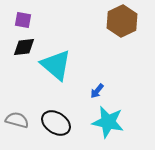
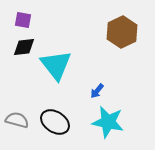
brown hexagon: moved 11 px down
cyan triangle: rotated 12 degrees clockwise
black ellipse: moved 1 px left, 1 px up
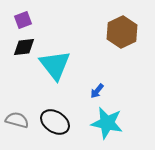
purple square: rotated 30 degrees counterclockwise
cyan triangle: moved 1 px left
cyan star: moved 1 px left, 1 px down
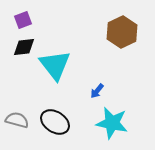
cyan star: moved 5 px right
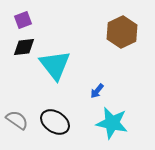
gray semicircle: rotated 20 degrees clockwise
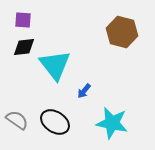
purple square: rotated 24 degrees clockwise
brown hexagon: rotated 20 degrees counterclockwise
blue arrow: moved 13 px left
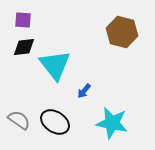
gray semicircle: moved 2 px right
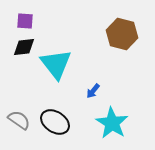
purple square: moved 2 px right, 1 px down
brown hexagon: moved 2 px down
cyan triangle: moved 1 px right, 1 px up
blue arrow: moved 9 px right
cyan star: rotated 20 degrees clockwise
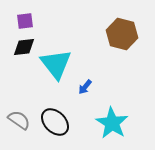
purple square: rotated 12 degrees counterclockwise
blue arrow: moved 8 px left, 4 px up
black ellipse: rotated 12 degrees clockwise
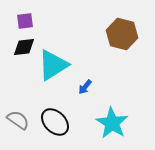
cyan triangle: moved 3 px left, 1 px down; rotated 36 degrees clockwise
gray semicircle: moved 1 px left
